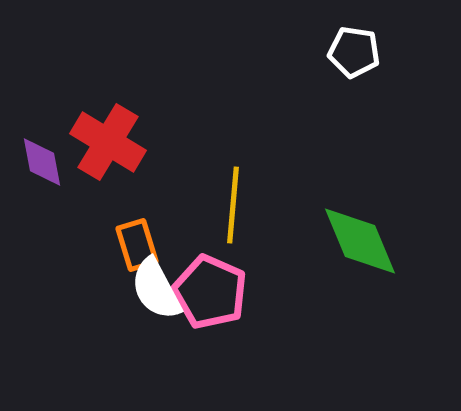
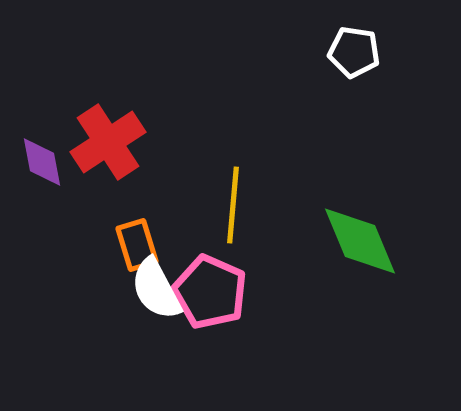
red cross: rotated 26 degrees clockwise
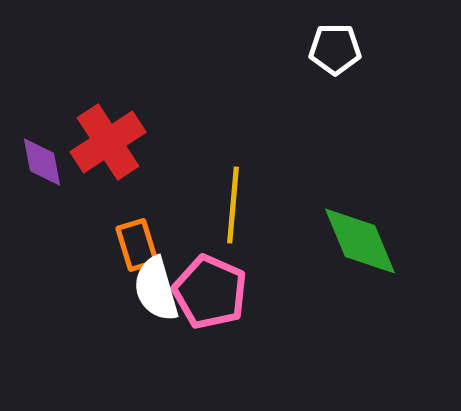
white pentagon: moved 19 px left, 3 px up; rotated 9 degrees counterclockwise
white semicircle: rotated 12 degrees clockwise
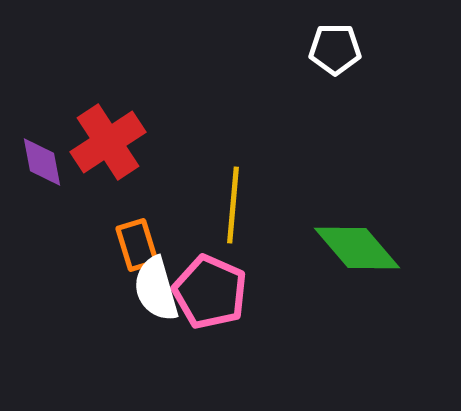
green diamond: moved 3 px left, 7 px down; rotated 18 degrees counterclockwise
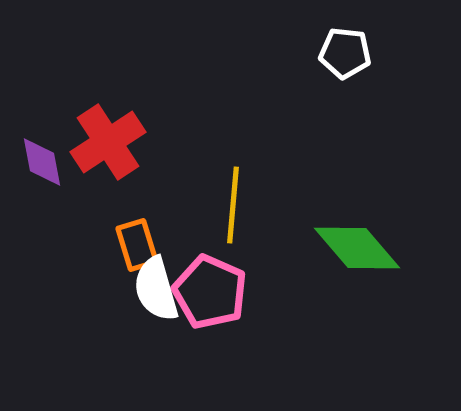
white pentagon: moved 10 px right, 4 px down; rotated 6 degrees clockwise
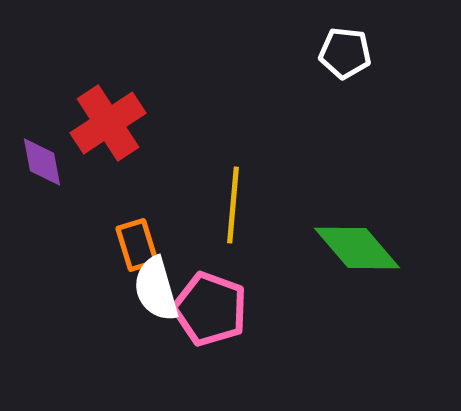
red cross: moved 19 px up
pink pentagon: moved 17 px down; rotated 4 degrees counterclockwise
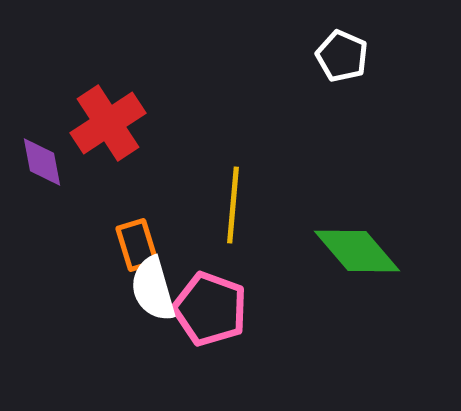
white pentagon: moved 3 px left, 3 px down; rotated 18 degrees clockwise
green diamond: moved 3 px down
white semicircle: moved 3 px left
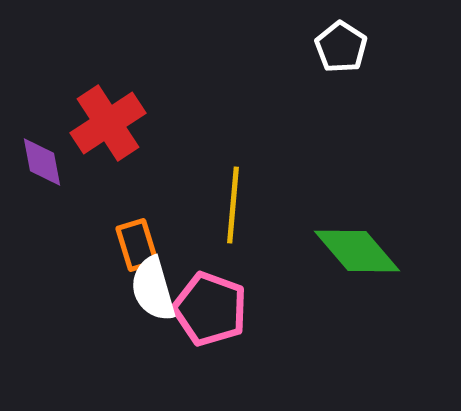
white pentagon: moved 1 px left, 9 px up; rotated 9 degrees clockwise
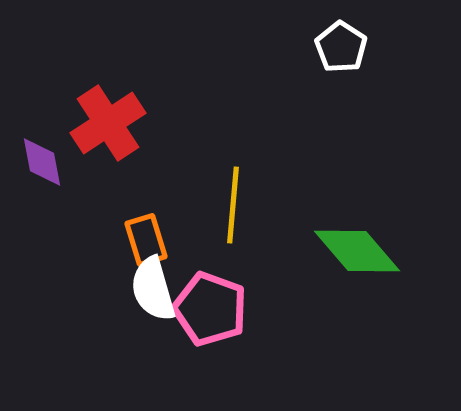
orange rectangle: moved 9 px right, 5 px up
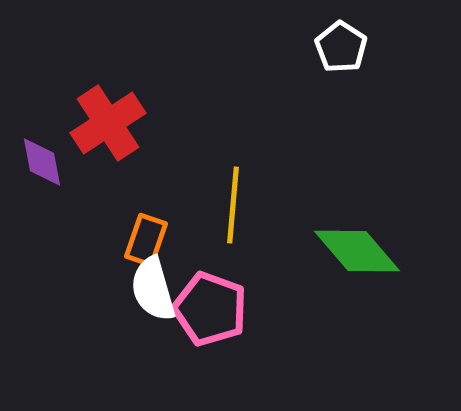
orange rectangle: rotated 36 degrees clockwise
